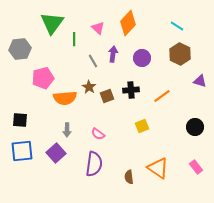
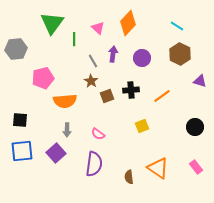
gray hexagon: moved 4 px left
brown star: moved 2 px right, 6 px up
orange semicircle: moved 3 px down
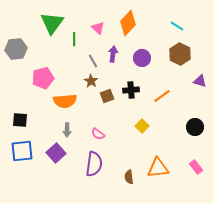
yellow square: rotated 24 degrees counterclockwise
orange triangle: rotated 40 degrees counterclockwise
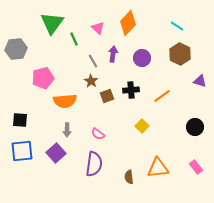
green line: rotated 24 degrees counterclockwise
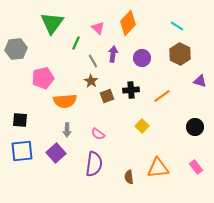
green line: moved 2 px right, 4 px down; rotated 48 degrees clockwise
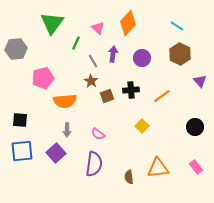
purple triangle: rotated 32 degrees clockwise
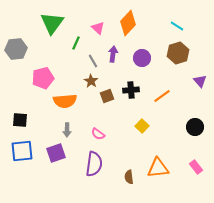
brown hexagon: moved 2 px left, 1 px up; rotated 15 degrees clockwise
purple square: rotated 24 degrees clockwise
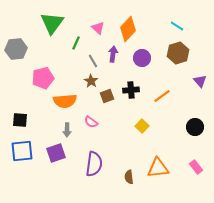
orange diamond: moved 6 px down
pink semicircle: moved 7 px left, 12 px up
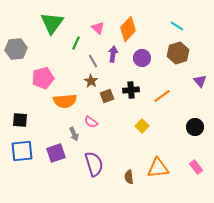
gray arrow: moved 7 px right, 4 px down; rotated 24 degrees counterclockwise
purple semicircle: rotated 25 degrees counterclockwise
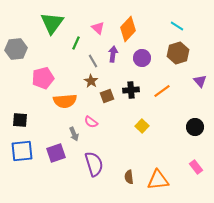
orange line: moved 5 px up
orange triangle: moved 12 px down
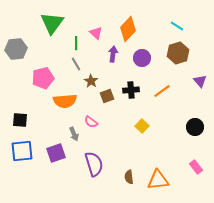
pink triangle: moved 2 px left, 5 px down
green line: rotated 24 degrees counterclockwise
gray line: moved 17 px left, 3 px down
